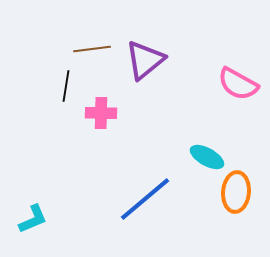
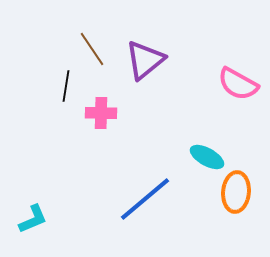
brown line: rotated 63 degrees clockwise
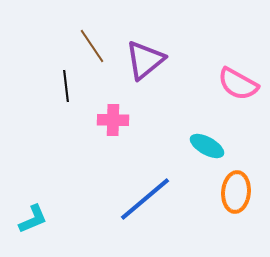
brown line: moved 3 px up
black line: rotated 16 degrees counterclockwise
pink cross: moved 12 px right, 7 px down
cyan ellipse: moved 11 px up
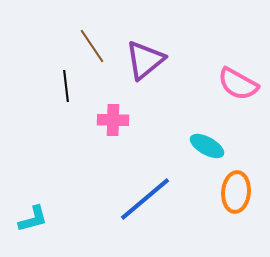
cyan L-shape: rotated 8 degrees clockwise
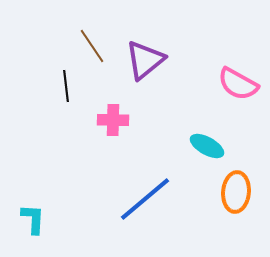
cyan L-shape: rotated 72 degrees counterclockwise
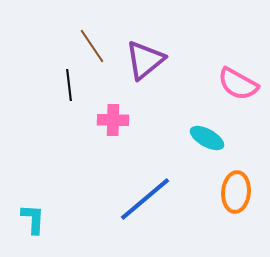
black line: moved 3 px right, 1 px up
cyan ellipse: moved 8 px up
